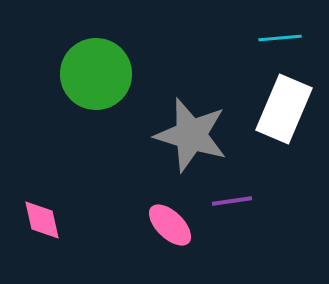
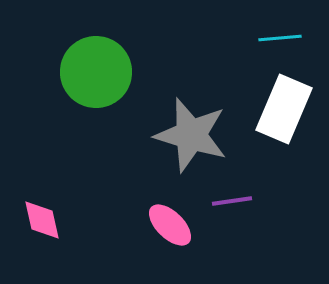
green circle: moved 2 px up
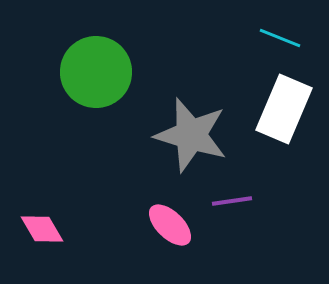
cyan line: rotated 27 degrees clockwise
pink diamond: moved 9 px down; rotated 18 degrees counterclockwise
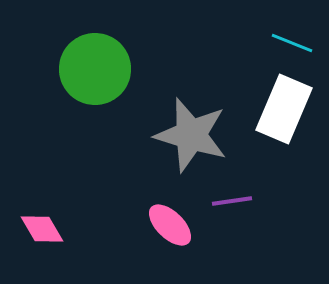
cyan line: moved 12 px right, 5 px down
green circle: moved 1 px left, 3 px up
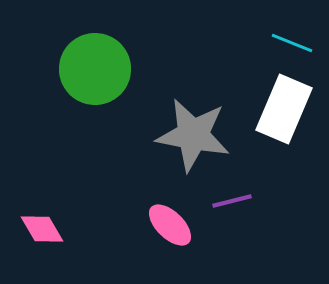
gray star: moved 2 px right; rotated 6 degrees counterclockwise
purple line: rotated 6 degrees counterclockwise
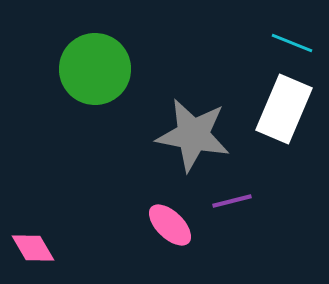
pink diamond: moved 9 px left, 19 px down
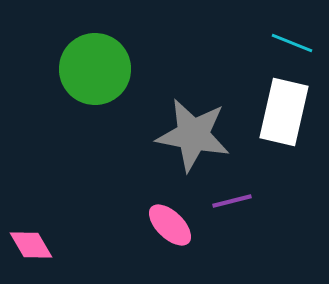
white rectangle: moved 3 px down; rotated 10 degrees counterclockwise
pink diamond: moved 2 px left, 3 px up
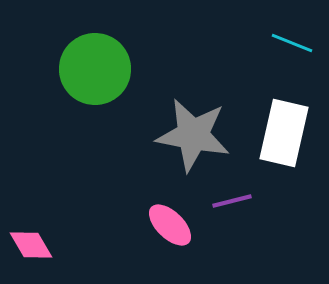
white rectangle: moved 21 px down
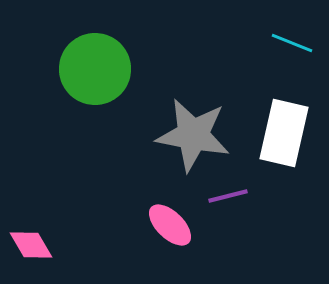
purple line: moved 4 px left, 5 px up
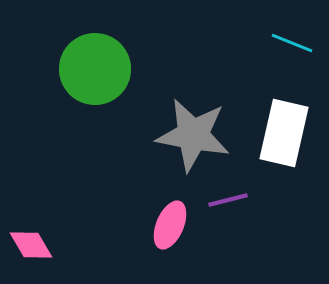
purple line: moved 4 px down
pink ellipse: rotated 69 degrees clockwise
